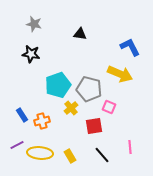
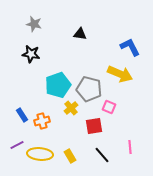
yellow ellipse: moved 1 px down
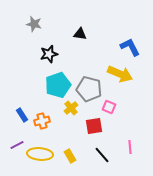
black star: moved 18 px right; rotated 24 degrees counterclockwise
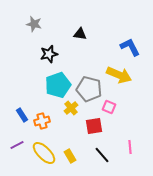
yellow arrow: moved 1 px left, 1 px down
yellow ellipse: moved 4 px right, 1 px up; rotated 40 degrees clockwise
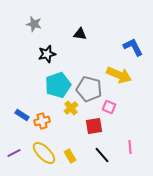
blue L-shape: moved 3 px right
black star: moved 2 px left
blue rectangle: rotated 24 degrees counterclockwise
purple line: moved 3 px left, 8 px down
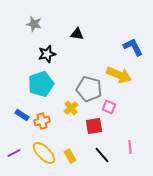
black triangle: moved 3 px left
cyan pentagon: moved 17 px left, 1 px up
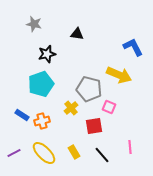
yellow rectangle: moved 4 px right, 4 px up
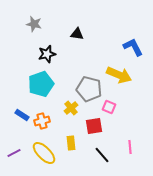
yellow rectangle: moved 3 px left, 9 px up; rotated 24 degrees clockwise
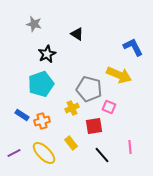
black triangle: rotated 24 degrees clockwise
black star: rotated 12 degrees counterclockwise
yellow cross: moved 1 px right; rotated 16 degrees clockwise
yellow rectangle: rotated 32 degrees counterclockwise
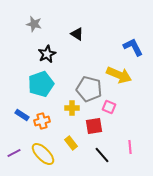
yellow cross: rotated 24 degrees clockwise
yellow ellipse: moved 1 px left, 1 px down
